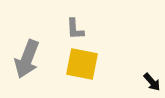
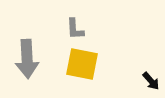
gray arrow: rotated 24 degrees counterclockwise
black arrow: moved 1 px left, 1 px up
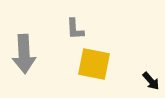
gray arrow: moved 3 px left, 5 px up
yellow square: moved 12 px right
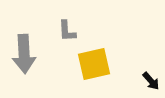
gray L-shape: moved 8 px left, 2 px down
yellow square: rotated 24 degrees counterclockwise
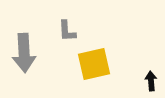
gray arrow: moved 1 px up
black arrow: rotated 144 degrees counterclockwise
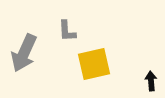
gray arrow: rotated 27 degrees clockwise
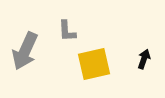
gray arrow: moved 1 px right, 2 px up
black arrow: moved 7 px left, 22 px up; rotated 24 degrees clockwise
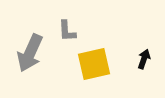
gray arrow: moved 5 px right, 2 px down
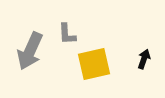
gray L-shape: moved 3 px down
gray arrow: moved 2 px up
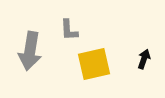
gray L-shape: moved 2 px right, 4 px up
gray arrow: rotated 15 degrees counterclockwise
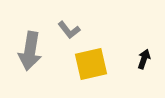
gray L-shape: rotated 35 degrees counterclockwise
yellow square: moved 3 px left
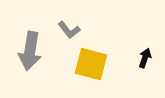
black arrow: moved 1 px right, 1 px up
yellow square: rotated 28 degrees clockwise
